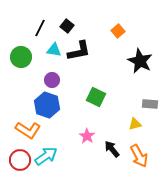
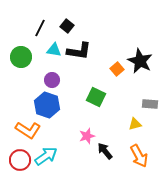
orange square: moved 1 px left, 38 px down
black L-shape: rotated 20 degrees clockwise
pink star: rotated 21 degrees clockwise
black arrow: moved 7 px left, 2 px down
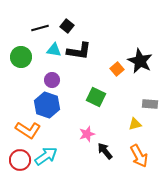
black line: rotated 48 degrees clockwise
pink star: moved 2 px up
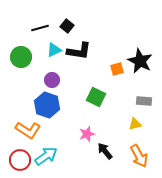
cyan triangle: rotated 35 degrees counterclockwise
orange square: rotated 24 degrees clockwise
gray rectangle: moved 6 px left, 3 px up
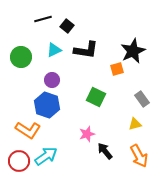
black line: moved 3 px right, 9 px up
black L-shape: moved 7 px right, 1 px up
black star: moved 7 px left, 10 px up; rotated 20 degrees clockwise
gray rectangle: moved 2 px left, 2 px up; rotated 49 degrees clockwise
red circle: moved 1 px left, 1 px down
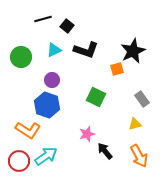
black L-shape: rotated 10 degrees clockwise
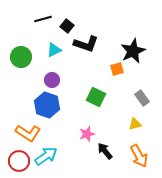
black L-shape: moved 6 px up
gray rectangle: moved 1 px up
orange L-shape: moved 3 px down
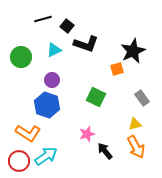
orange arrow: moved 3 px left, 9 px up
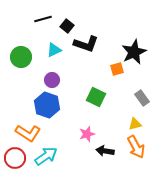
black star: moved 1 px right, 1 px down
black arrow: rotated 42 degrees counterclockwise
red circle: moved 4 px left, 3 px up
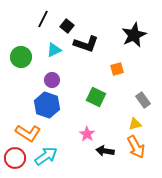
black line: rotated 48 degrees counterclockwise
black star: moved 17 px up
gray rectangle: moved 1 px right, 2 px down
pink star: rotated 21 degrees counterclockwise
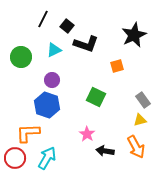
orange square: moved 3 px up
yellow triangle: moved 5 px right, 4 px up
orange L-shape: rotated 145 degrees clockwise
cyan arrow: moved 1 px right, 2 px down; rotated 25 degrees counterclockwise
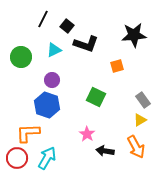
black star: rotated 20 degrees clockwise
yellow triangle: rotated 16 degrees counterclockwise
red circle: moved 2 px right
